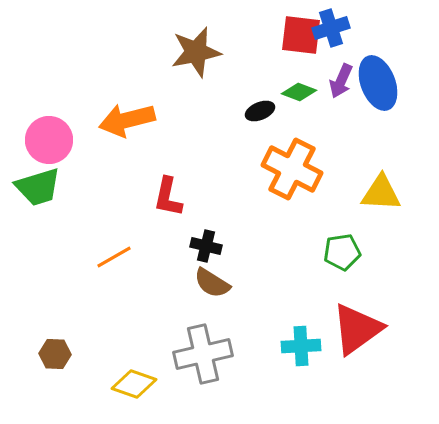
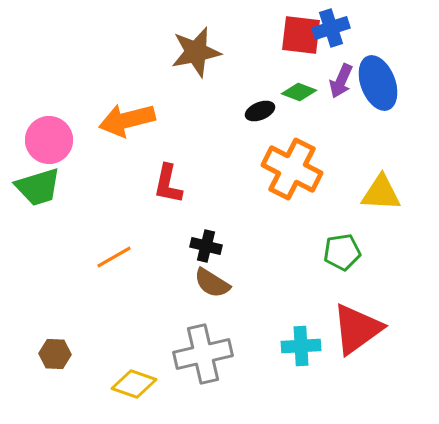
red L-shape: moved 13 px up
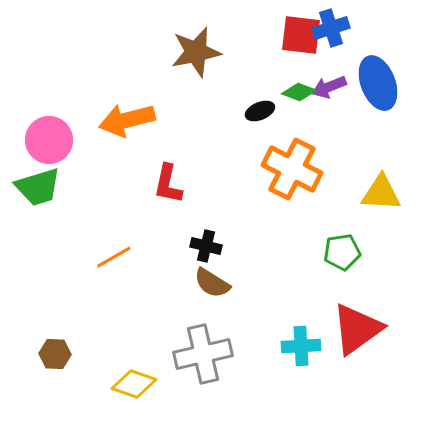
purple arrow: moved 12 px left, 6 px down; rotated 44 degrees clockwise
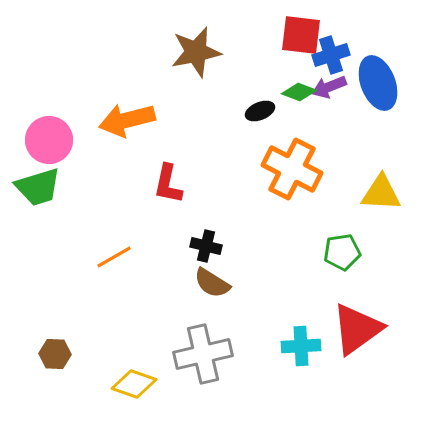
blue cross: moved 27 px down
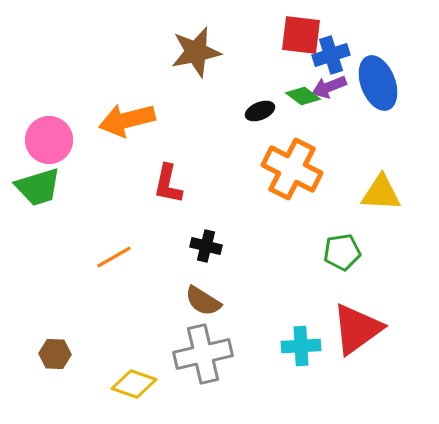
green diamond: moved 4 px right, 4 px down; rotated 16 degrees clockwise
brown semicircle: moved 9 px left, 18 px down
